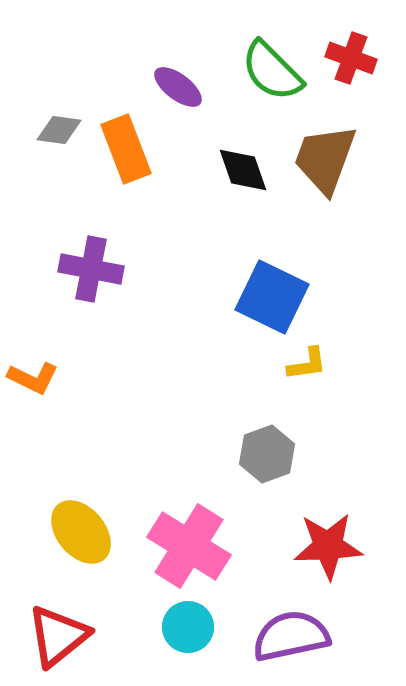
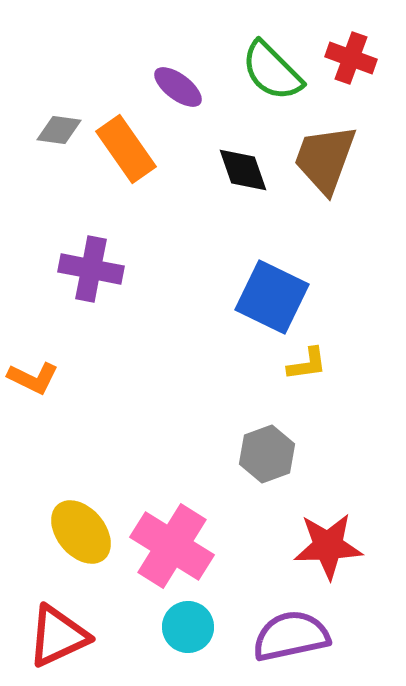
orange rectangle: rotated 14 degrees counterclockwise
pink cross: moved 17 px left
red triangle: rotated 14 degrees clockwise
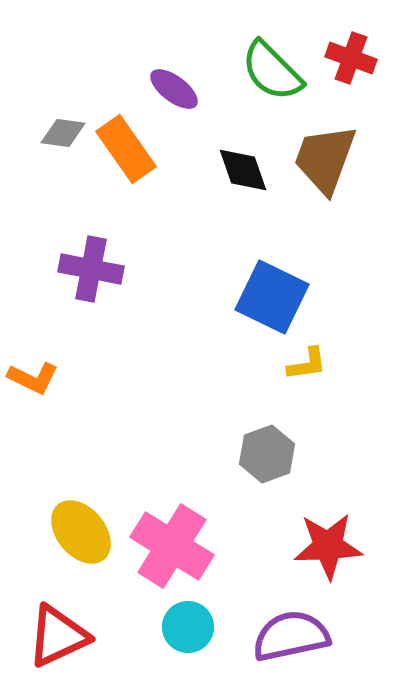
purple ellipse: moved 4 px left, 2 px down
gray diamond: moved 4 px right, 3 px down
